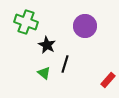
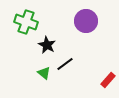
purple circle: moved 1 px right, 5 px up
black line: rotated 36 degrees clockwise
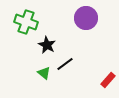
purple circle: moved 3 px up
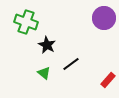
purple circle: moved 18 px right
black line: moved 6 px right
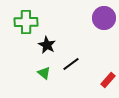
green cross: rotated 20 degrees counterclockwise
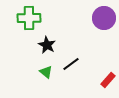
green cross: moved 3 px right, 4 px up
green triangle: moved 2 px right, 1 px up
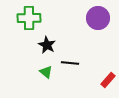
purple circle: moved 6 px left
black line: moved 1 px left, 1 px up; rotated 42 degrees clockwise
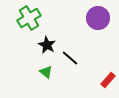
green cross: rotated 30 degrees counterclockwise
black line: moved 5 px up; rotated 36 degrees clockwise
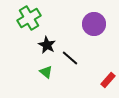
purple circle: moved 4 px left, 6 px down
